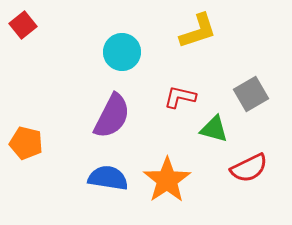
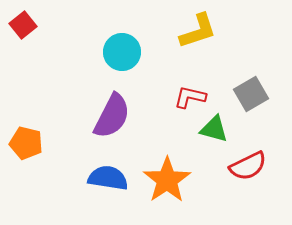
red L-shape: moved 10 px right
red semicircle: moved 1 px left, 2 px up
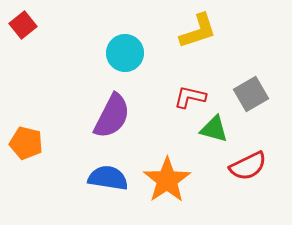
cyan circle: moved 3 px right, 1 px down
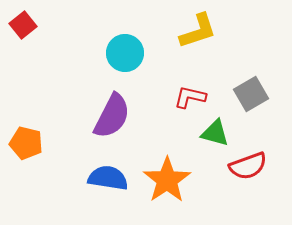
green triangle: moved 1 px right, 4 px down
red semicircle: rotated 6 degrees clockwise
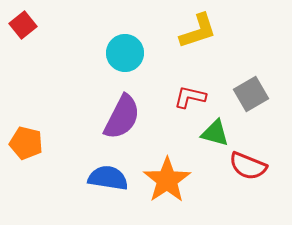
purple semicircle: moved 10 px right, 1 px down
red semicircle: rotated 42 degrees clockwise
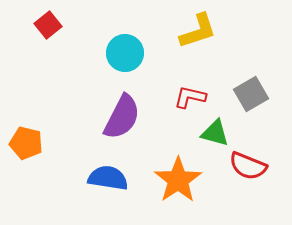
red square: moved 25 px right
orange star: moved 11 px right
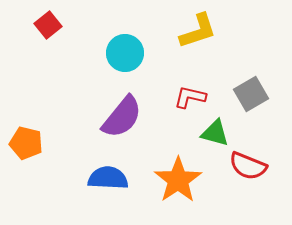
purple semicircle: rotated 12 degrees clockwise
blue semicircle: rotated 6 degrees counterclockwise
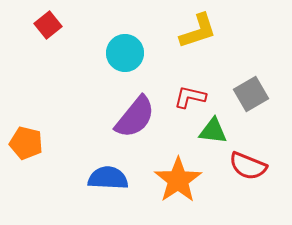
purple semicircle: moved 13 px right
green triangle: moved 2 px left, 2 px up; rotated 8 degrees counterclockwise
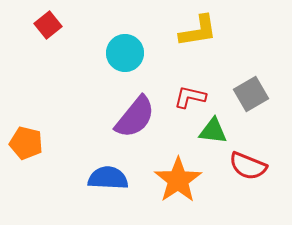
yellow L-shape: rotated 9 degrees clockwise
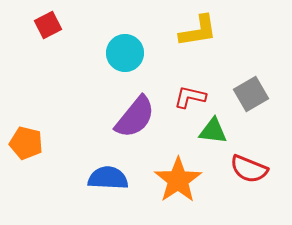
red square: rotated 12 degrees clockwise
red semicircle: moved 1 px right, 3 px down
